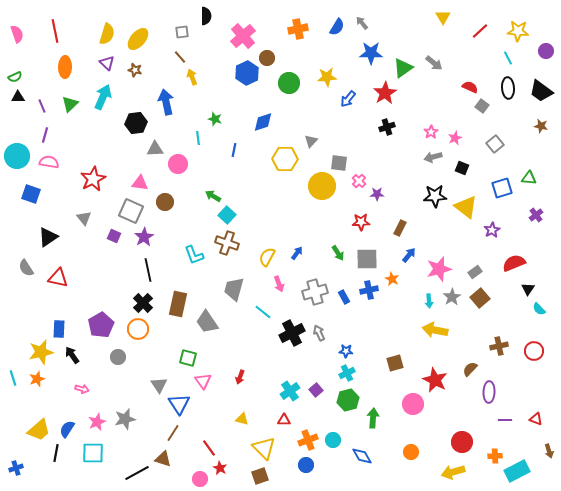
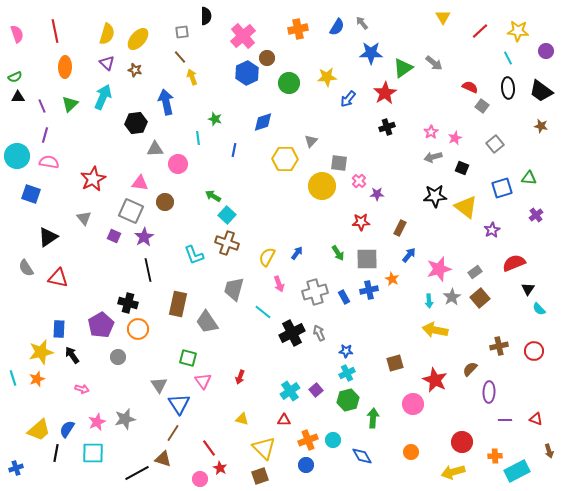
black cross at (143, 303): moved 15 px left; rotated 30 degrees counterclockwise
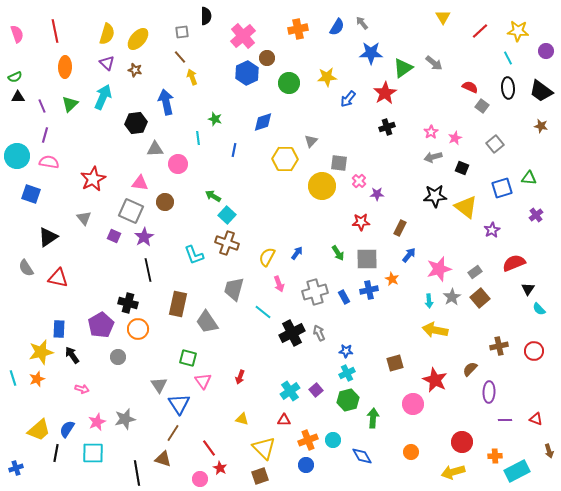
black line at (137, 473): rotated 70 degrees counterclockwise
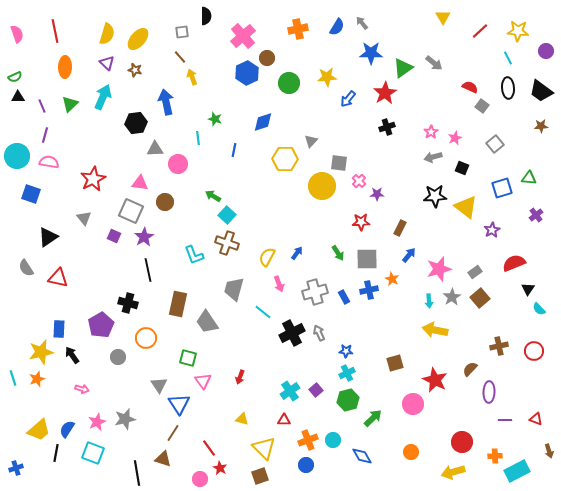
brown star at (541, 126): rotated 16 degrees counterclockwise
orange circle at (138, 329): moved 8 px right, 9 px down
green arrow at (373, 418): rotated 42 degrees clockwise
cyan square at (93, 453): rotated 20 degrees clockwise
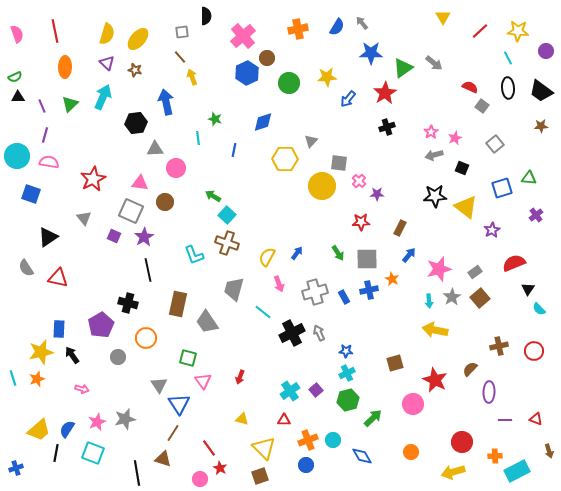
gray arrow at (433, 157): moved 1 px right, 2 px up
pink circle at (178, 164): moved 2 px left, 4 px down
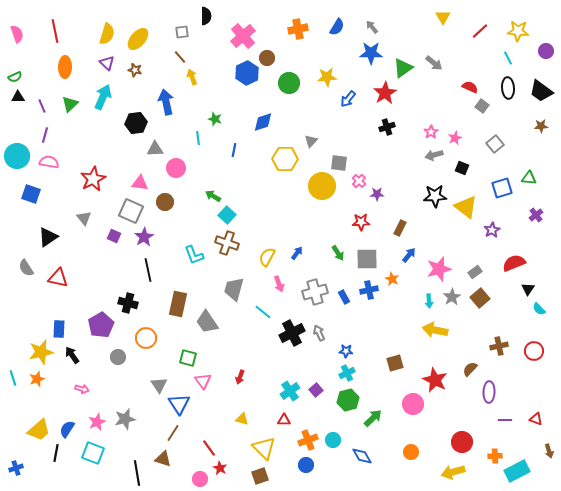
gray arrow at (362, 23): moved 10 px right, 4 px down
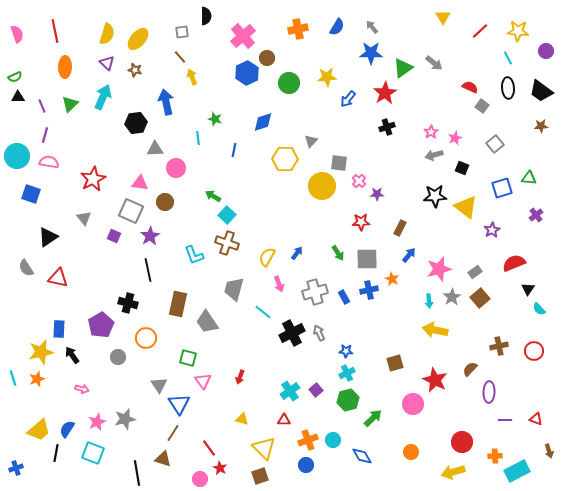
purple star at (144, 237): moved 6 px right, 1 px up
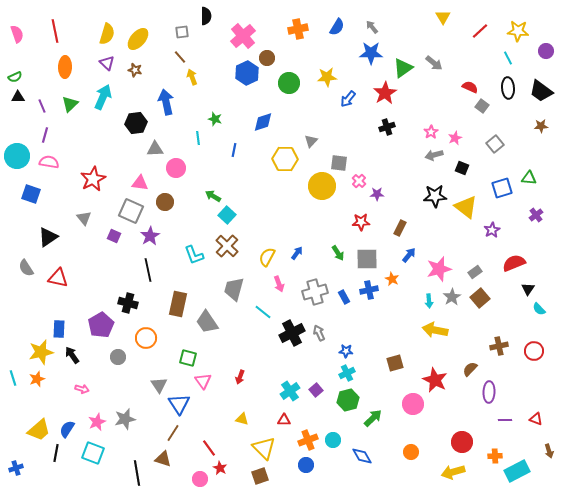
brown cross at (227, 243): moved 3 px down; rotated 25 degrees clockwise
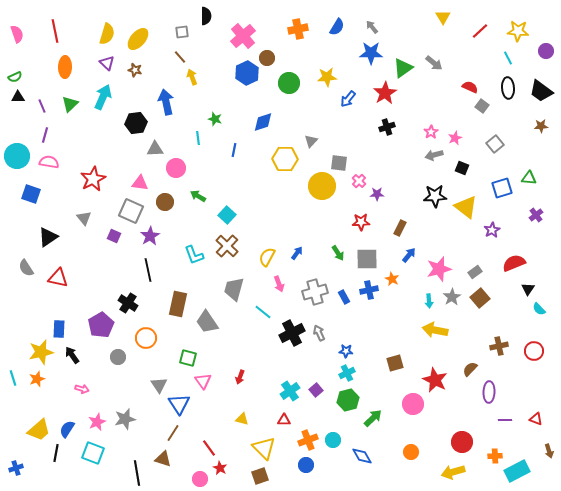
green arrow at (213, 196): moved 15 px left
black cross at (128, 303): rotated 18 degrees clockwise
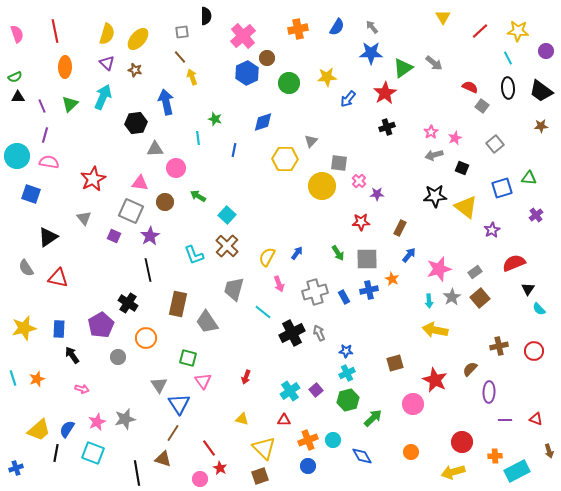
yellow star at (41, 352): moved 17 px left, 24 px up
red arrow at (240, 377): moved 6 px right
blue circle at (306, 465): moved 2 px right, 1 px down
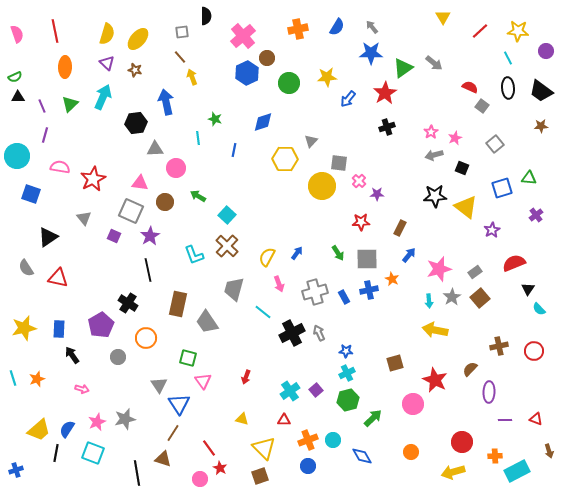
pink semicircle at (49, 162): moved 11 px right, 5 px down
blue cross at (16, 468): moved 2 px down
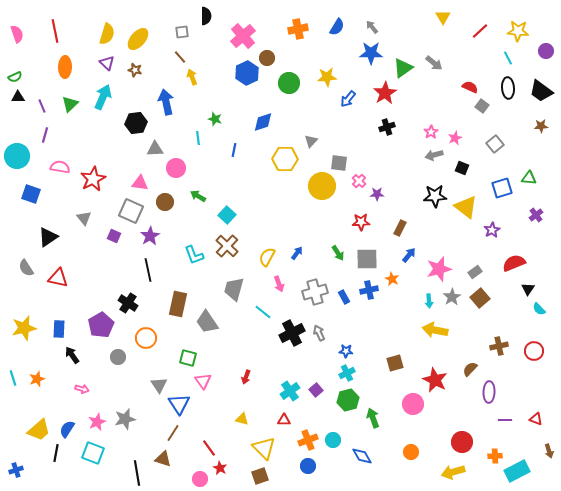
green arrow at (373, 418): rotated 66 degrees counterclockwise
